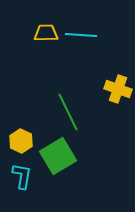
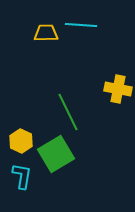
cyan line: moved 10 px up
yellow cross: rotated 8 degrees counterclockwise
green square: moved 2 px left, 2 px up
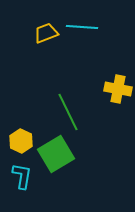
cyan line: moved 1 px right, 2 px down
yellow trapezoid: rotated 20 degrees counterclockwise
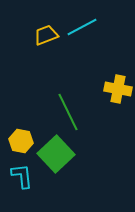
cyan line: rotated 32 degrees counterclockwise
yellow trapezoid: moved 2 px down
yellow hexagon: rotated 15 degrees counterclockwise
green square: rotated 12 degrees counterclockwise
cyan L-shape: rotated 16 degrees counterclockwise
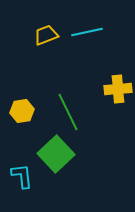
cyan line: moved 5 px right, 5 px down; rotated 16 degrees clockwise
yellow cross: rotated 16 degrees counterclockwise
yellow hexagon: moved 1 px right, 30 px up; rotated 20 degrees counterclockwise
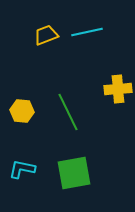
yellow hexagon: rotated 15 degrees clockwise
green square: moved 18 px right, 19 px down; rotated 33 degrees clockwise
cyan L-shape: moved 7 px up; rotated 72 degrees counterclockwise
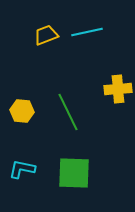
green square: rotated 12 degrees clockwise
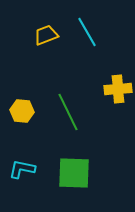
cyan line: rotated 72 degrees clockwise
